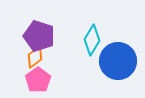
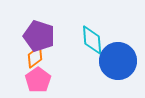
cyan diamond: rotated 36 degrees counterclockwise
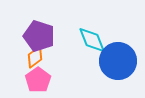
cyan diamond: rotated 16 degrees counterclockwise
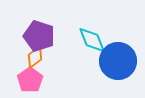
pink pentagon: moved 8 px left
